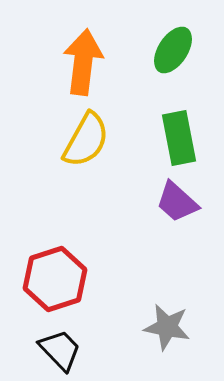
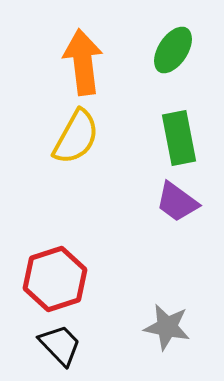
orange arrow: rotated 14 degrees counterclockwise
yellow semicircle: moved 10 px left, 3 px up
purple trapezoid: rotated 6 degrees counterclockwise
black trapezoid: moved 5 px up
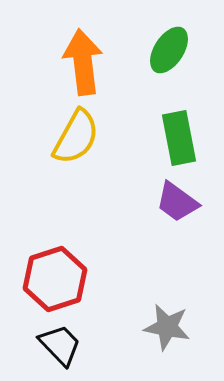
green ellipse: moved 4 px left
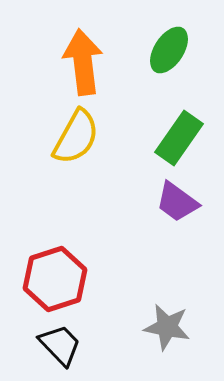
green rectangle: rotated 46 degrees clockwise
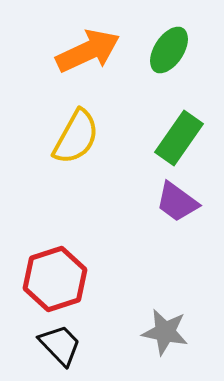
orange arrow: moved 5 px right, 11 px up; rotated 72 degrees clockwise
gray star: moved 2 px left, 5 px down
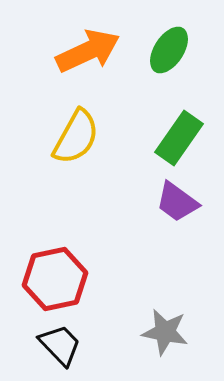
red hexagon: rotated 6 degrees clockwise
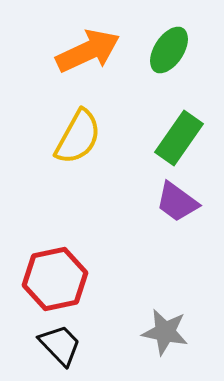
yellow semicircle: moved 2 px right
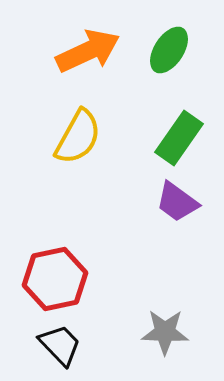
gray star: rotated 9 degrees counterclockwise
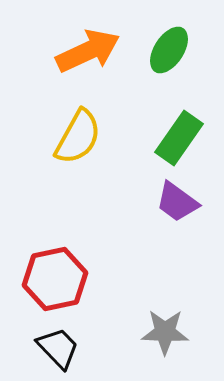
black trapezoid: moved 2 px left, 3 px down
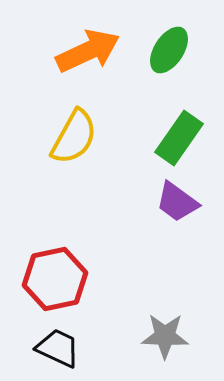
yellow semicircle: moved 4 px left
gray star: moved 4 px down
black trapezoid: rotated 21 degrees counterclockwise
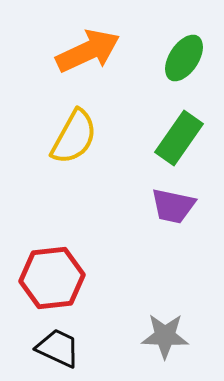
green ellipse: moved 15 px right, 8 px down
purple trapezoid: moved 4 px left, 4 px down; rotated 24 degrees counterclockwise
red hexagon: moved 3 px left, 1 px up; rotated 6 degrees clockwise
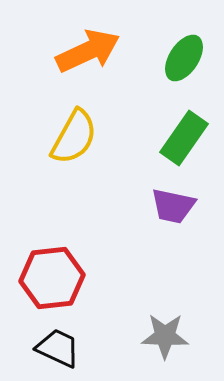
green rectangle: moved 5 px right
